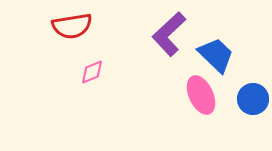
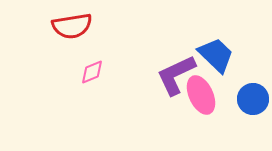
purple L-shape: moved 7 px right, 41 px down; rotated 18 degrees clockwise
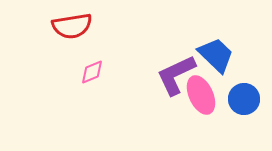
blue circle: moved 9 px left
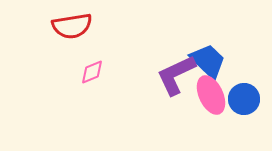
blue trapezoid: moved 8 px left, 6 px down
pink ellipse: moved 10 px right
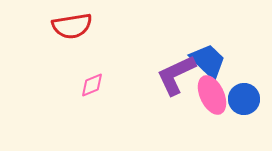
pink diamond: moved 13 px down
pink ellipse: moved 1 px right
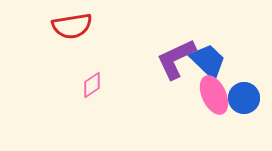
purple L-shape: moved 16 px up
pink diamond: rotated 12 degrees counterclockwise
pink ellipse: moved 2 px right
blue circle: moved 1 px up
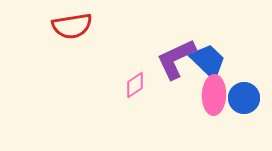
pink diamond: moved 43 px right
pink ellipse: rotated 27 degrees clockwise
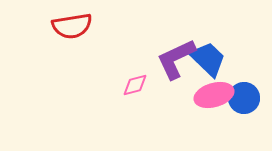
blue trapezoid: moved 2 px up
pink diamond: rotated 20 degrees clockwise
pink ellipse: rotated 72 degrees clockwise
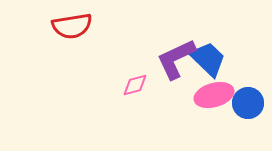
blue circle: moved 4 px right, 5 px down
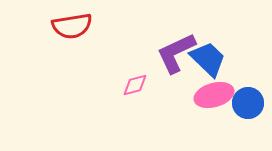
purple L-shape: moved 6 px up
